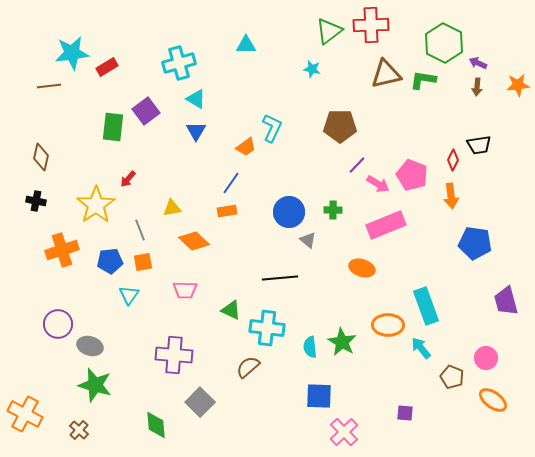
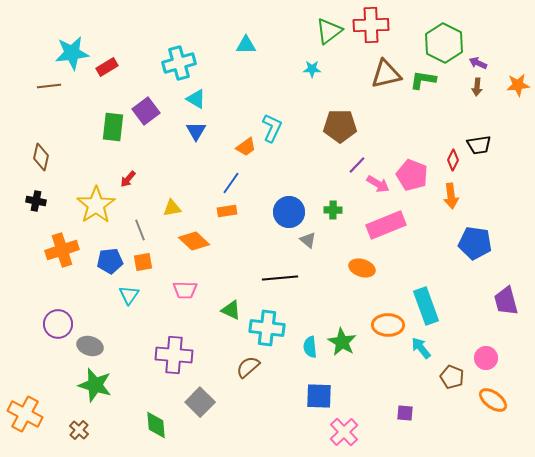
cyan star at (312, 69): rotated 12 degrees counterclockwise
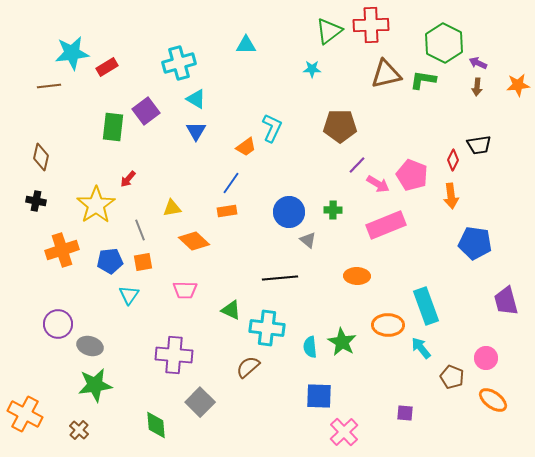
orange ellipse at (362, 268): moved 5 px left, 8 px down; rotated 15 degrees counterclockwise
green star at (95, 385): rotated 24 degrees counterclockwise
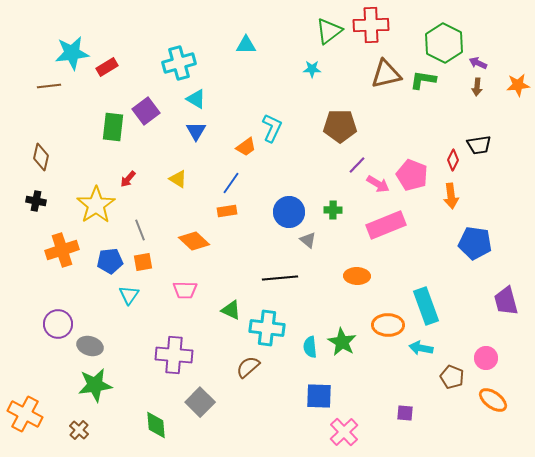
yellow triangle at (172, 208): moved 6 px right, 29 px up; rotated 42 degrees clockwise
cyan arrow at (421, 348): rotated 40 degrees counterclockwise
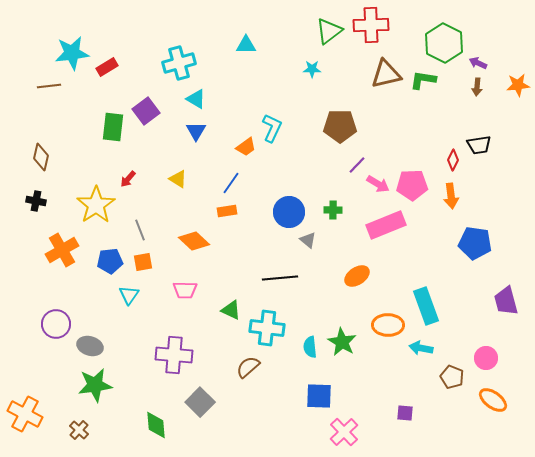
pink pentagon at (412, 175): moved 10 px down; rotated 24 degrees counterclockwise
orange cross at (62, 250): rotated 12 degrees counterclockwise
orange ellipse at (357, 276): rotated 35 degrees counterclockwise
purple circle at (58, 324): moved 2 px left
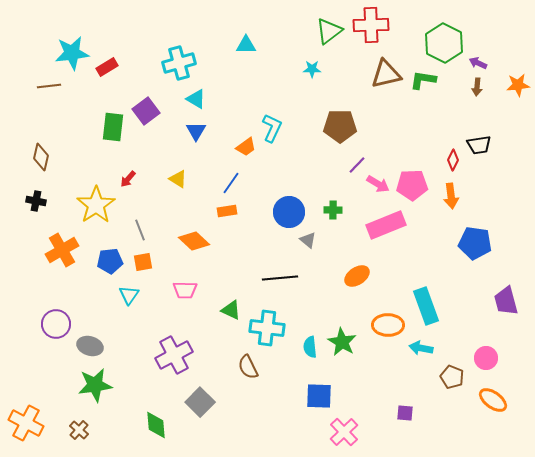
purple cross at (174, 355): rotated 33 degrees counterclockwise
brown semicircle at (248, 367): rotated 75 degrees counterclockwise
orange cross at (25, 414): moved 1 px right, 9 px down
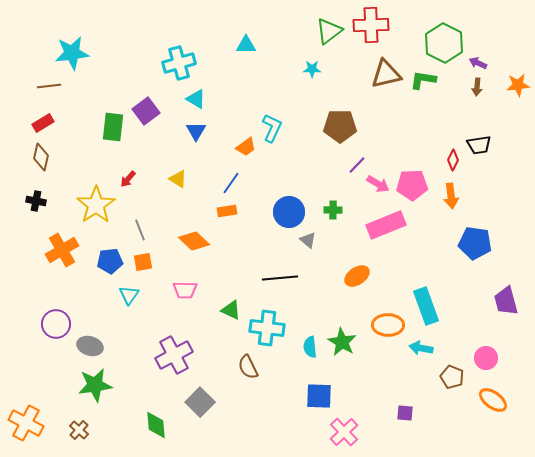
red rectangle at (107, 67): moved 64 px left, 56 px down
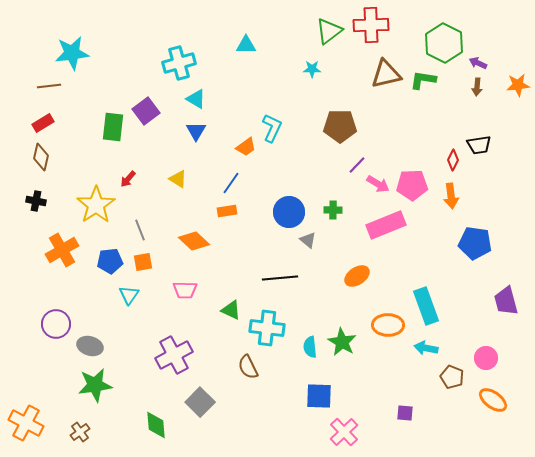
cyan arrow at (421, 348): moved 5 px right
brown cross at (79, 430): moved 1 px right, 2 px down; rotated 12 degrees clockwise
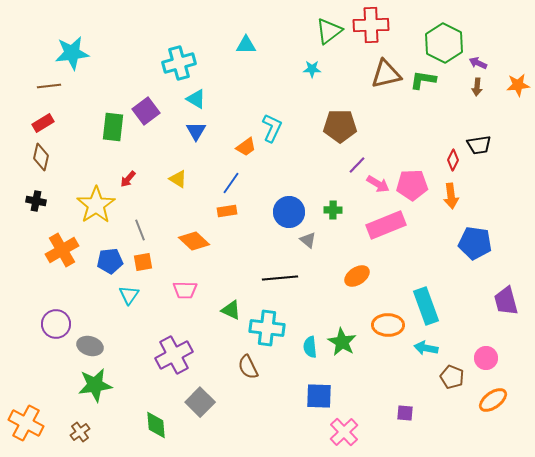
orange ellipse at (493, 400): rotated 72 degrees counterclockwise
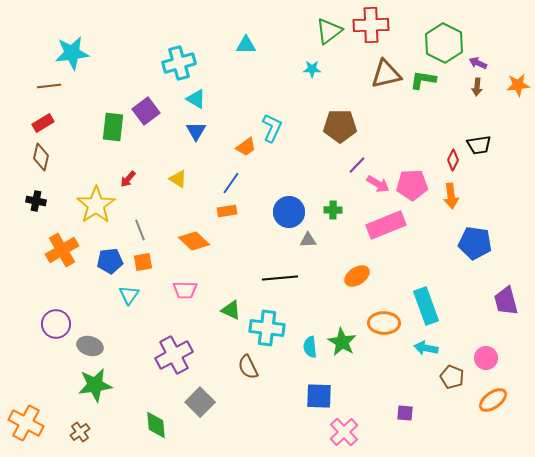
gray triangle at (308, 240): rotated 42 degrees counterclockwise
orange ellipse at (388, 325): moved 4 px left, 2 px up
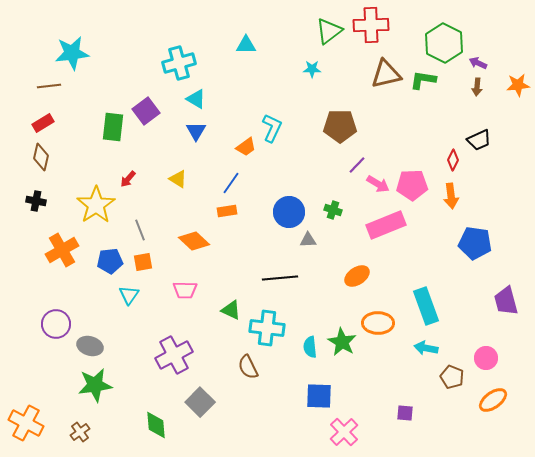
black trapezoid at (479, 145): moved 5 px up; rotated 15 degrees counterclockwise
green cross at (333, 210): rotated 18 degrees clockwise
orange ellipse at (384, 323): moved 6 px left
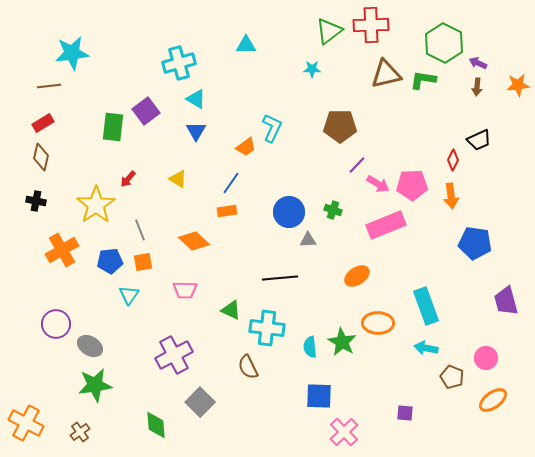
gray ellipse at (90, 346): rotated 15 degrees clockwise
